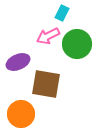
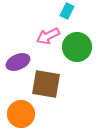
cyan rectangle: moved 5 px right, 2 px up
green circle: moved 3 px down
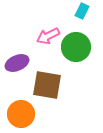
cyan rectangle: moved 15 px right
green circle: moved 1 px left
purple ellipse: moved 1 px left, 1 px down
brown square: moved 1 px right, 1 px down
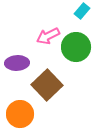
cyan rectangle: rotated 14 degrees clockwise
purple ellipse: rotated 20 degrees clockwise
brown square: rotated 36 degrees clockwise
orange circle: moved 1 px left
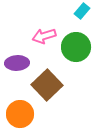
pink arrow: moved 4 px left; rotated 10 degrees clockwise
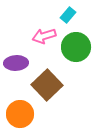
cyan rectangle: moved 14 px left, 4 px down
purple ellipse: moved 1 px left
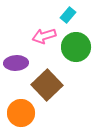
orange circle: moved 1 px right, 1 px up
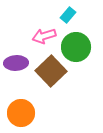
brown square: moved 4 px right, 14 px up
